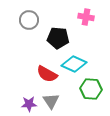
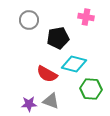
black pentagon: rotated 15 degrees counterclockwise
cyan diamond: rotated 10 degrees counterclockwise
gray triangle: rotated 36 degrees counterclockwise
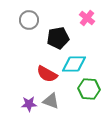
pink cross: moved 1 px right, 1 px down; rotated 28 degrees clockwise
cyan diamond: rotated 15 degrees counterclockwise
green hexagon: moved 2 px left
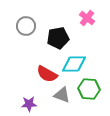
gray circle: moved 3 px left, 6 px down
gray triangle: moved 11 px right, 6 px up
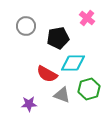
cyan diamond: moved 1 px left, 1 px up
green hexagon: rotated 20 degrees counterclockwise
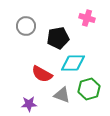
pink cross: rotated 21 degrees counterclockwise
red semicircle: moved 5 px left
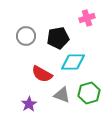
pink cross: rotated 35 degrees counterclockwise
gray circle: moved 10 px down
cyan diamond: moved 1 px up
green hexagon: moved 4 px down
purple star: rotated 28 degrees counterclockwise
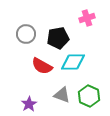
gray circle: moved 2 px up
red semicircle: moved 8 px up
green hexagon: moved 3 px down; rotated 20 degrees counterclockwise
